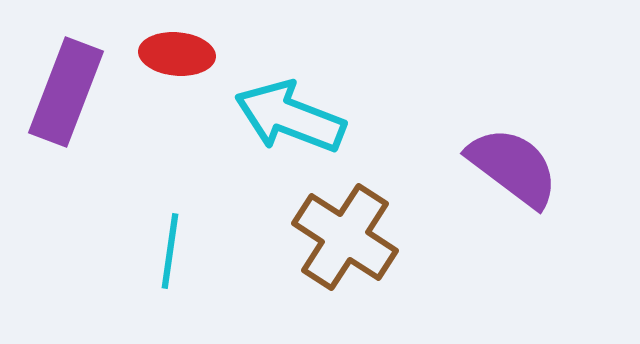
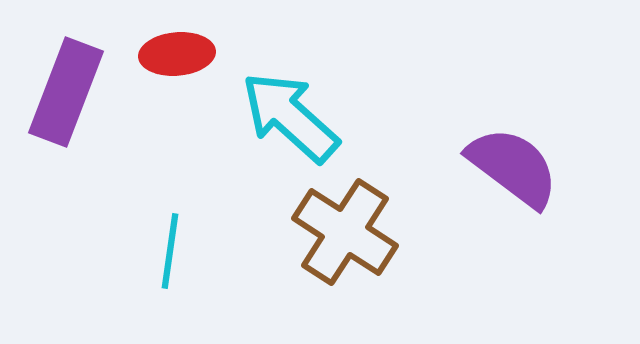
red ellipse: rotated 10 degrees counterclockwise
cyan arrow: rotated 21 degrees clockwise
brown cross: moved 5 px up
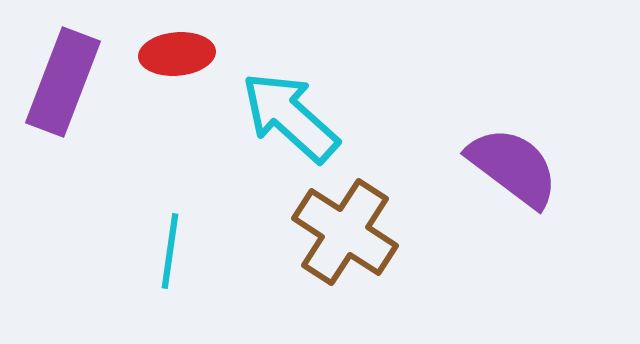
purple rectangle: moved 3 px left, 10 px up
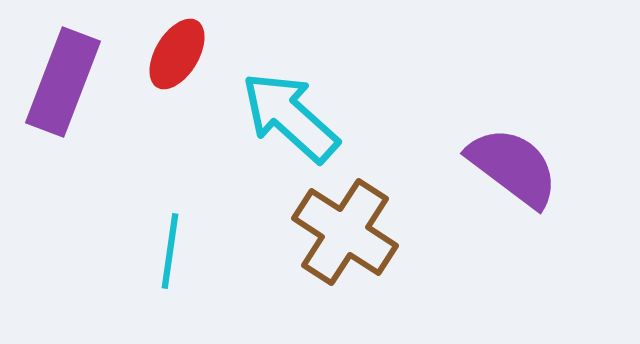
red ellipse: rotated 54 degrees counterclockwise
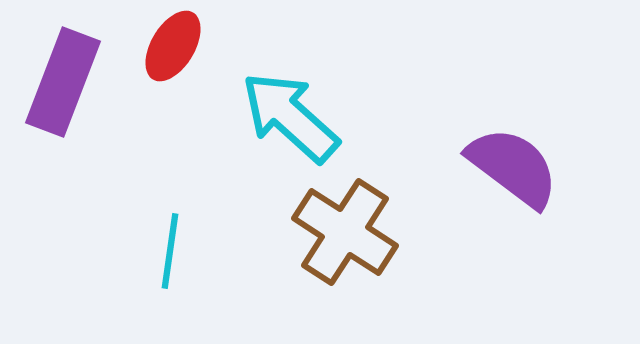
red ellipse: moved 4 px left, 8 px up
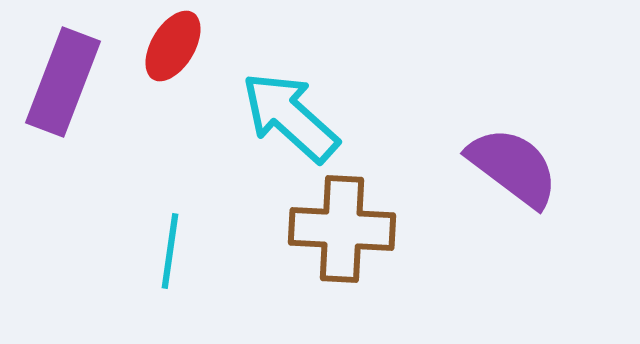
brown cross: moved 3 px left, 3 px up; rotated 30 degrees counterclockwise
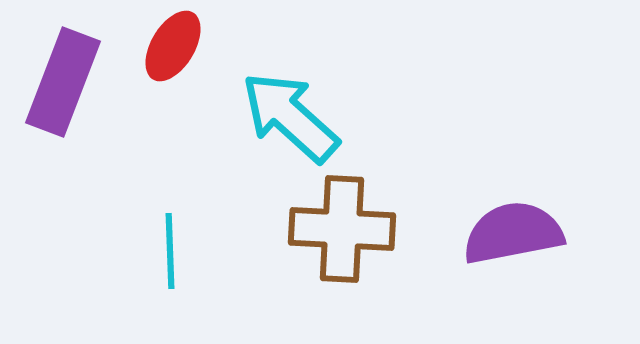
purple semicircle: moved 66 px down; rotated 48 degrees counterclockwise
cyan line: rotated 10 degrees counterclockwise
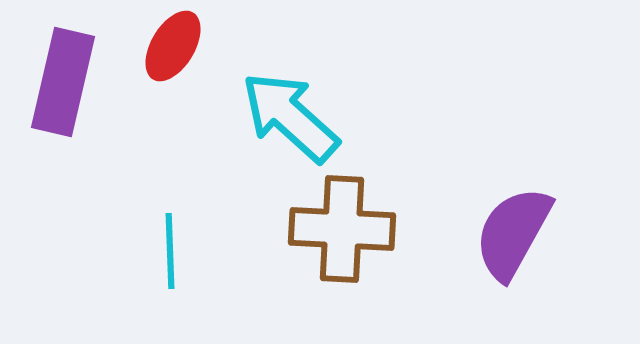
purple rectangle: rotated 8 degrees counterclockwise
purple semicircle: rotated 50 degrees counterclockwise
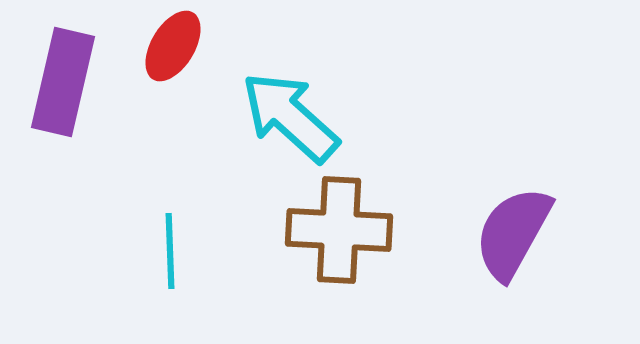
brown cross: moved 3 px left, 1 px down
